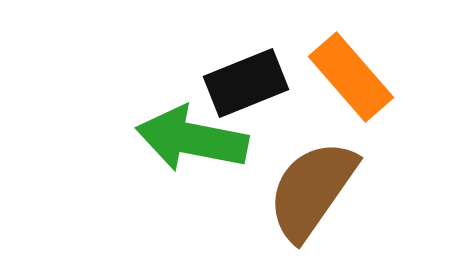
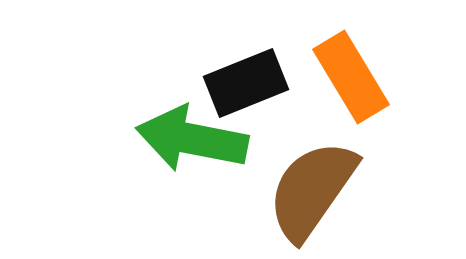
orange rectangle: rotated 10 degrees clockwise
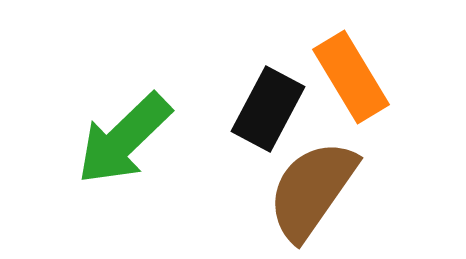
black rectangle: moved 22 px right, 26 px down; rotated 40 degrees counterclockwise
green arrow: moved 68 px left; rotated 55 degrees counterclockwise
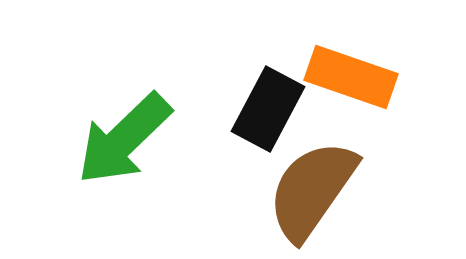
orange rectangle: rotated 40 degrees counterclockwise
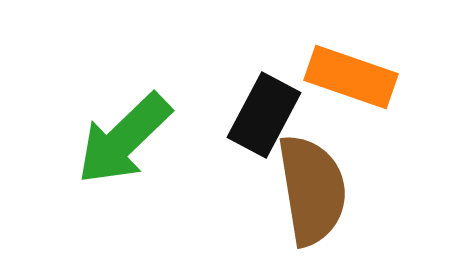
black rectangle: moved 4 px left, 6 px down
brown semicircle: rotated 136 degrees clockwise
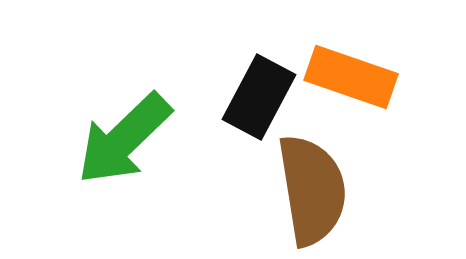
black rectangle: moved 5 px left, 18 px up
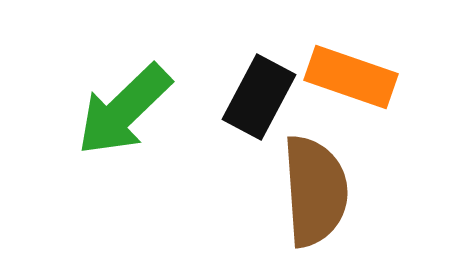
green arrow: moved 29 px up
brown semicircle: moved 3 px right, 1 px down; rotated 5 degrees clockwise
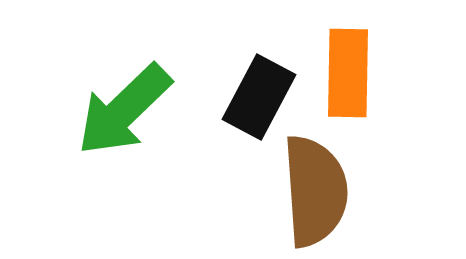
orange rectangle: moved 3 px left, 4 px up; rotated 72 degrees clockwise
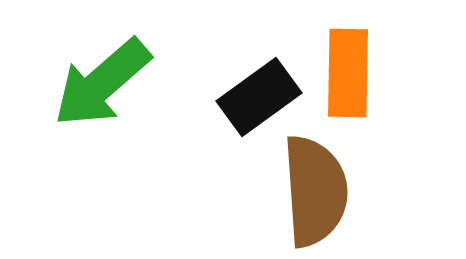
black rectangle: rotated 26 degrees clockwise
green arrow: moved 22 px left, 27 px up; rotated 3 degrees clockwise
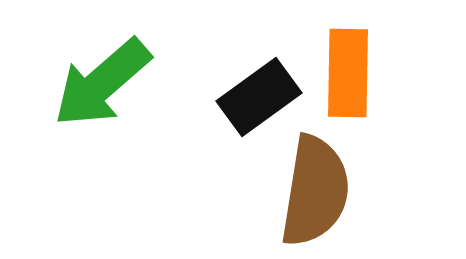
brown semicircle: rotated 13 degrees clockwise
